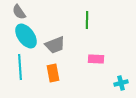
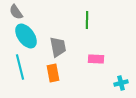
gray semicircle: moved 3 px left
gray trapezoid: moved 3 px right, 2 px down; rotated 80 degrees counterclockwise
cyan line: rotated 10 degrees counterclockwise
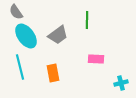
gray trapezoid: moved 12 px up; rotated 65 degrees clockwise
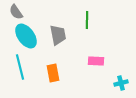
gray trapezoid: rotated 65 degrees counterclockwise
pink rectangle: moved 2 px down
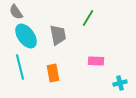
green line: moved 1 px right, 2 px up; rotated 30 degrees clockwise
cyan cross: moved 1 px left
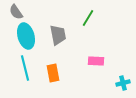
cyan ellipse: rotated 20 degrees clockwise
cyan line: moved 5 px right, 1 px down
cyan cross: moved 3 px right
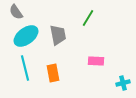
cyan ellipse: rotated 70 degrees clockwise
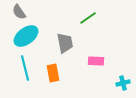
gray semicircle: moved 3 px right
green line: rotated 24 degrees clockwise
gray trapezoid: moved 7 px right, 8 px down
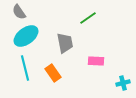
orange rectangle: rotated 24 degrees counterclockwise
